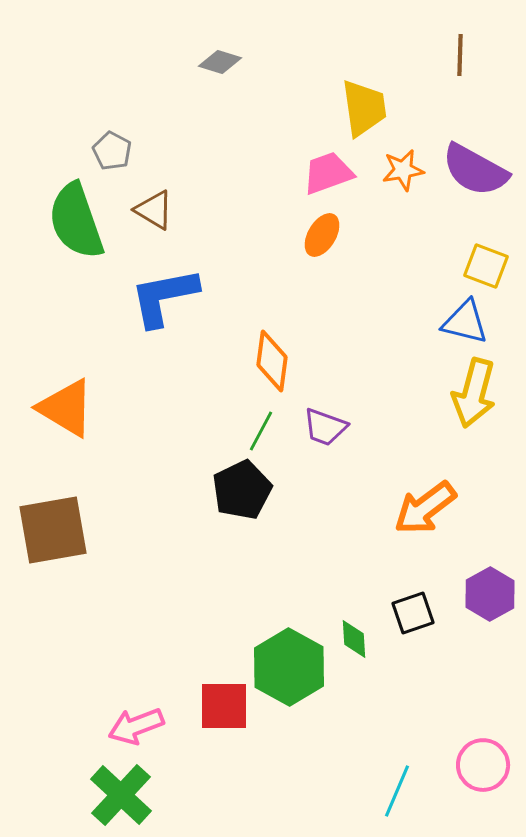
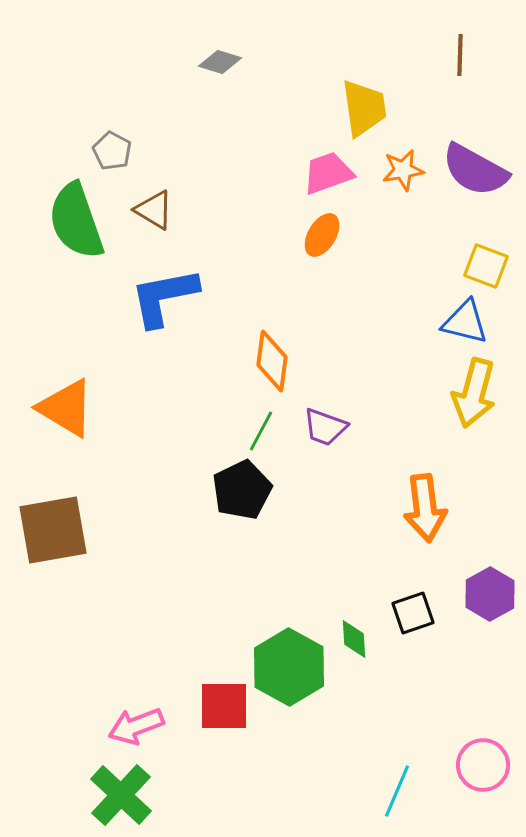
orange arrow: rotated 60 degrees counterclockwise
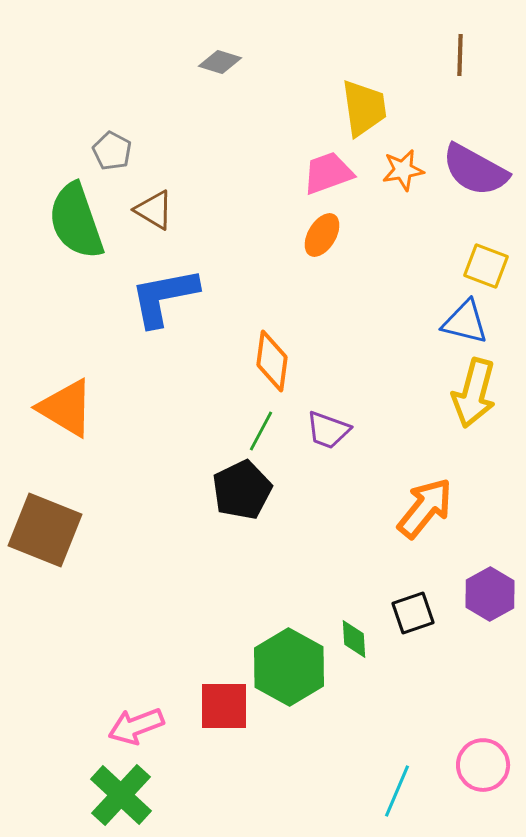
purple trapezoid: moved 3 px right, 3 px down
orange arrow: rotated 134 degrees counterclockwise
brown square: moved 8 px left; rotated 32 degrees clockwise
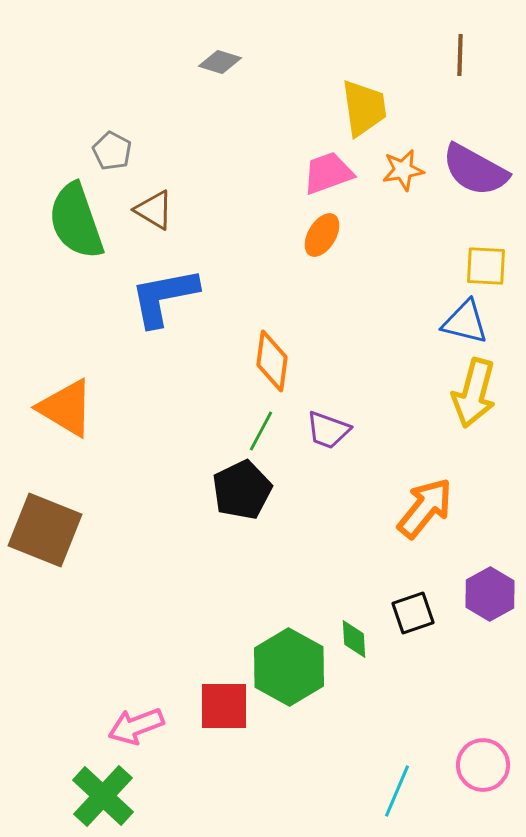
yellow square: rotated 18 degrees counterclockwise
green cross: moved 18 px left, 1 px down
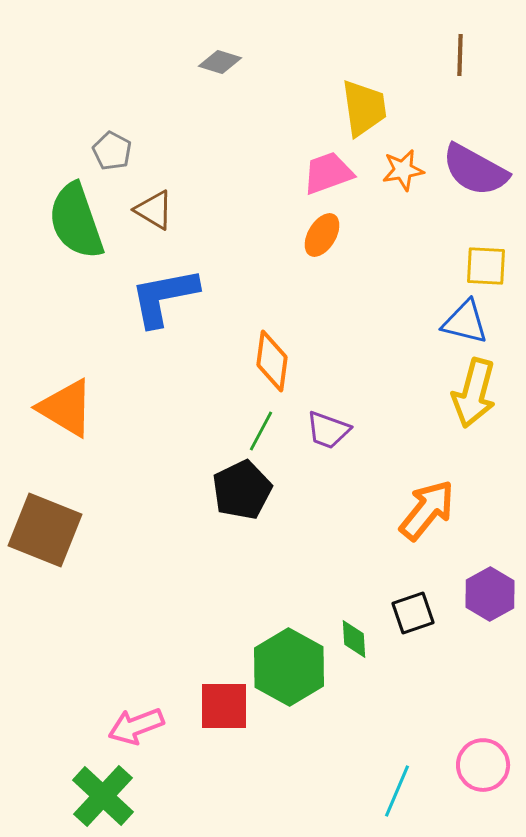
orange arrow: moved 2 px right, 2 px down
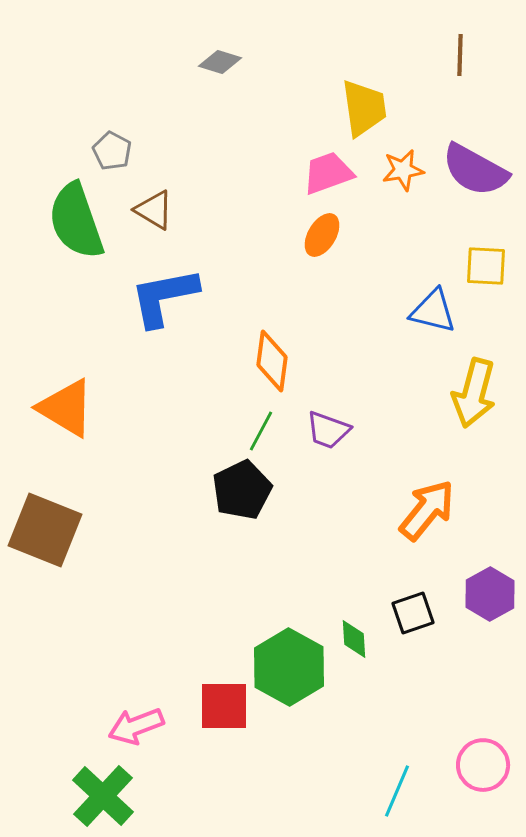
blue triangle: moved 32 px left, 11 px up
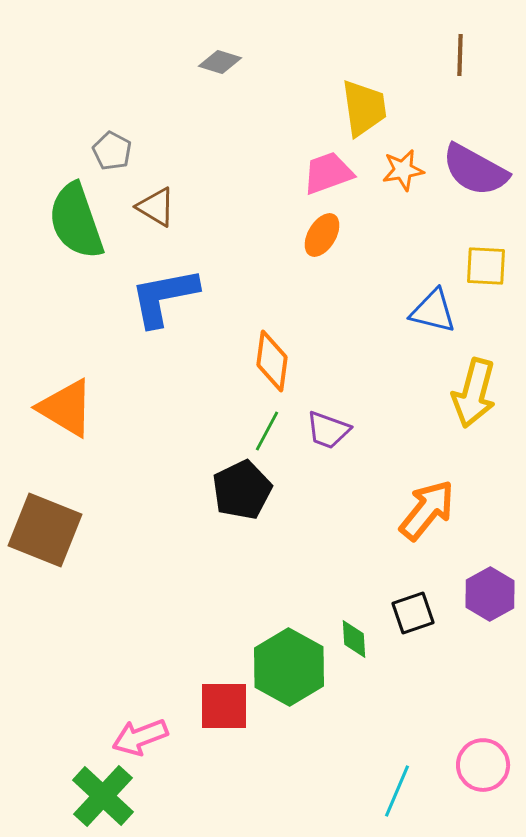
brown triangle: moved 2 px right, 3 px up
green line: moved 6 px right
pink arrow: moved 4 px right, 11 px down
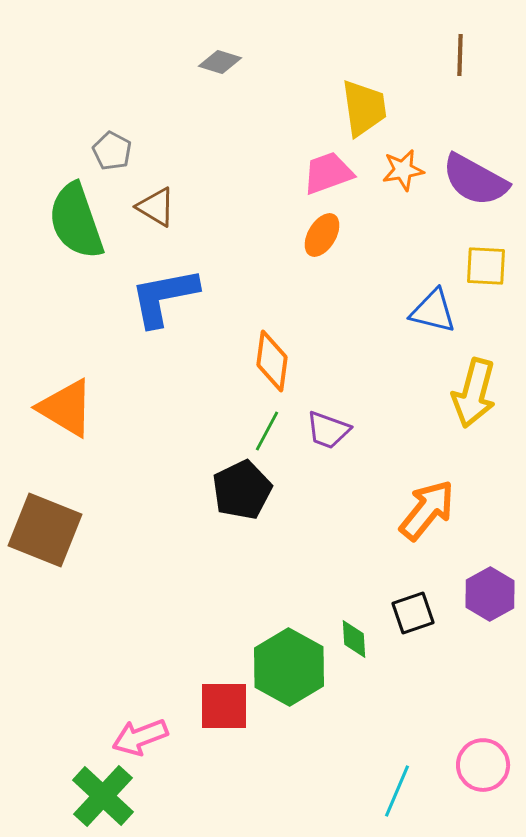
purple semicircle: moved 10 px down
